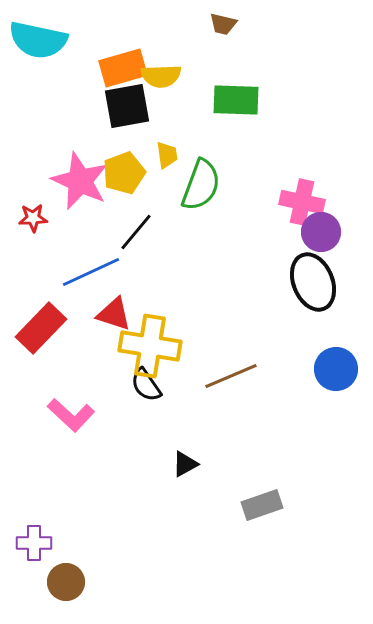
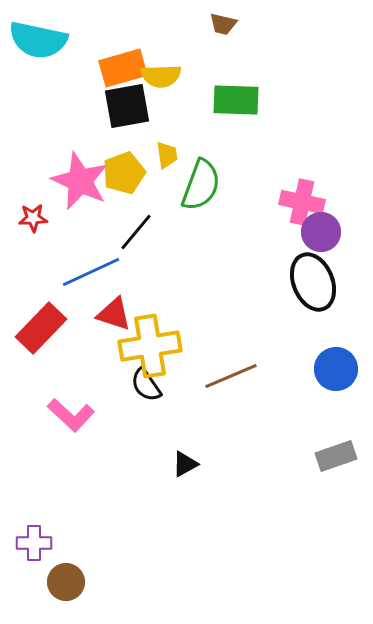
yellow cross: rotated 18 degrees counterclockwise
gray rectangle: moved 74 px right, 49 px up
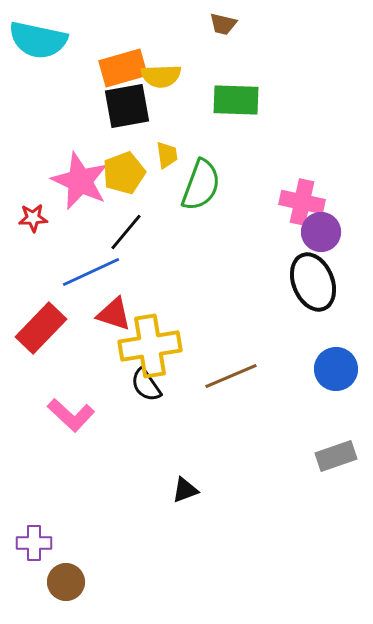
black line: moved 10 px left
black triangle: moved 26 px down; rotated 8 degrees clockwise
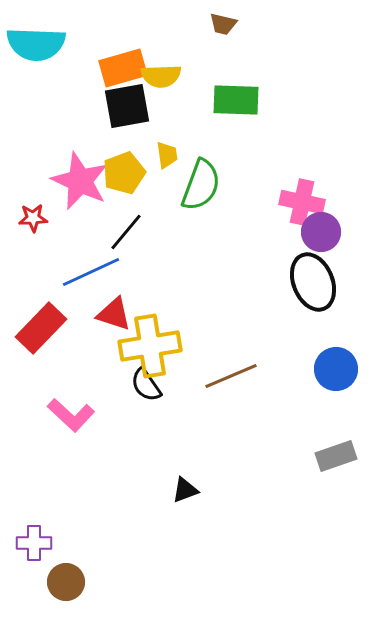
cyan semicircle: moved 2 px left, 4 px down; rotated 10 degrees counterclockwise
